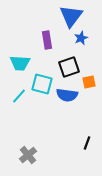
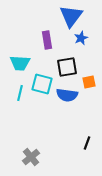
black square: moved 2 px left; rotated 10 degrees clockwise
cyan line: moved 1 px right, 3 px up; rotated 28 degrees counterclockwise
gray cross: moved 3 px right, 2 px down
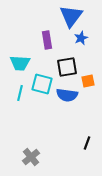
orange square: moved 1 px left, 1 px up
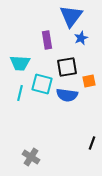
orange square: moved 1 px right
black line: moved 5 px right
gray cross: rotated 18 degrees counterclockwise
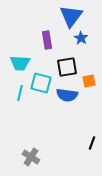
blue star: rotated 16 degrees counterclockwise
cyan square: moved 1 px left, 1 px up
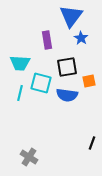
gray cross: moved 2 px left
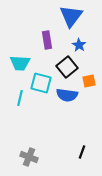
blue star: moved 2 px left, 7 px down
black square: rotated 30 degrees counterclockwise
cyan line: moved 5 px down
black line: moved 10 px left, 9 px down
gray cross: rotated 12 degrees counterclockwise
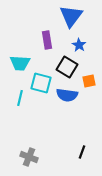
black square: rotated 20 degrees counterclockwise
